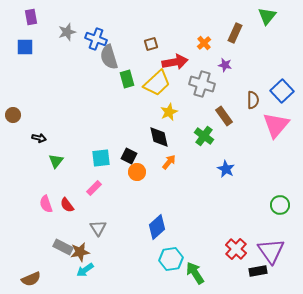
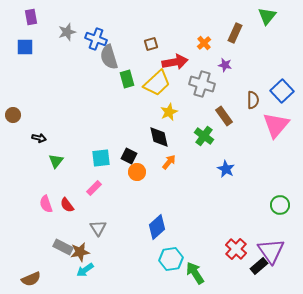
black rectangle at (258, 271): moved 1 px right, 5 px up; rotated 30 degrees counterclockwise
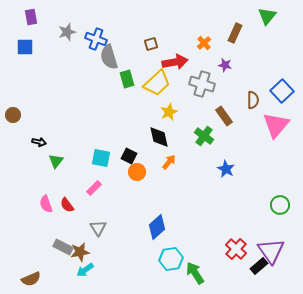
black arrow at (39, 138): moved 4 px down
cyan square at (101, 158): rotated 18 degrees clockwise
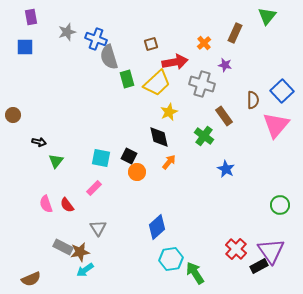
black rectangle at (259, 266): rotated 12 degrees clockwise
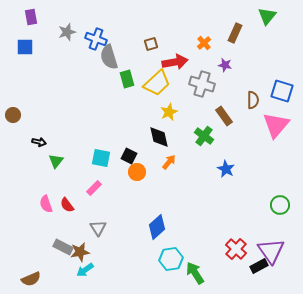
blue square at (282, 91): rotated 30 degrees counterclockwise
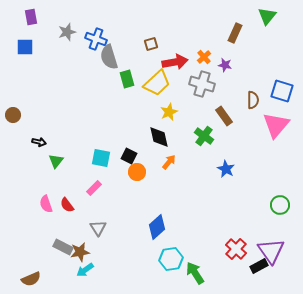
orange cross at (204, 43): moved 14 px down
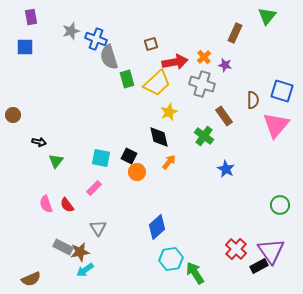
gray star at (67, 32): moved 4 px right, 1 px up
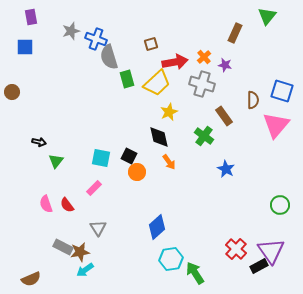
brown circle at (13, 115): moved 1 px left, 23 px up
orange arrow at (169, 162): rotated 105 degrees clockwise
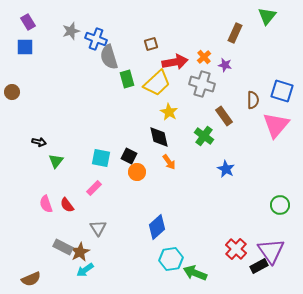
purple rectangle at (31, 17): moved 3 px left, 5 px down; rotated 21 degrees counterclockwise
yellow star at (169, 112): rotated 18 degrees counterclockwise
brown star at (80, 252): rotated 18 degrees counterclockwise
green arrow at (195, 273): rotated 35 degrees counterclockwise
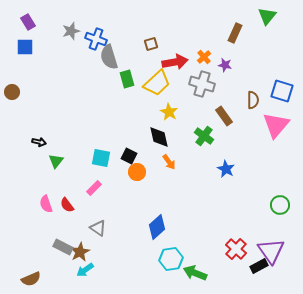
gray triangle at (98, 228): rotated 24 degrees counterclockwise
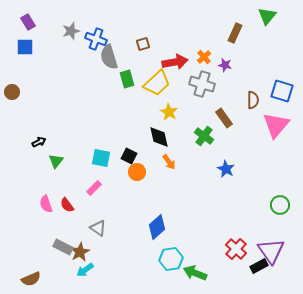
brown square at (151, 44): moved 8 px left
brown rectangle at (224, 116): moved 2 px down
black arrow at (39, 142): rotated 40 degrees counterclockwise
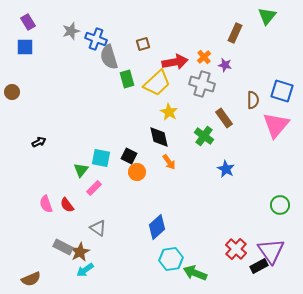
green triangle at (56, 161): moved 25 px right, 9 px down
